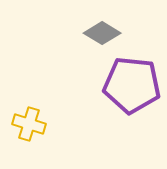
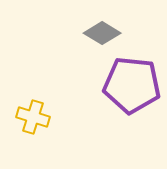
yellow cross: moved 4 px right, 7 px up
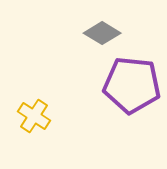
yellow cross: moved 1 px right, 1 px up; rotated 16 degrees clockwise
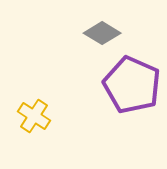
purple pentagon: rotated 18 degrees clockwise
